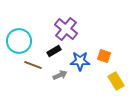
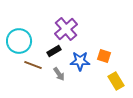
purple cross: rotated 10 degrees clockwise
gray arrow: moved 1 px left, 1 px up; rotated 80 degrees clockwise
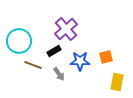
orange square: moved 2 px right, 1 px down; rotated 32 degrees counterclockwise
yellow rectangle: moved 1 px right, 1 px down; rotated 42 degrees clockwise
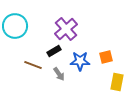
cyan circle: moved 4 px left, 15 px up
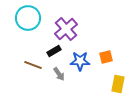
cyan circle: moved 13 px right, 8 px up
yellow rectangle: moved 1 px right, 2 px down
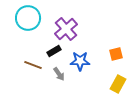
orange square: moved 10 px right, 3 px up
yellow rectangle: rotated 18 degrees clockwise
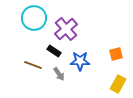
cyan circle: moved 6 px right
black rectangle: rotated 64 degrees clockwise
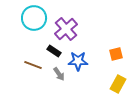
blue star: moved 2 px left
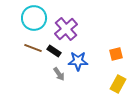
brown line: moved 17 px up
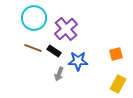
gray arrow: rotated 56 degrees clockwise
